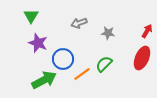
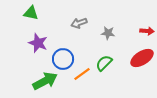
green triangle: moved 3 px up; rotated 49 degrees counterclockwise
red arrow: rotated 64 degrees clockwise
red ellipse: rotated 35 degrees clockwise
green semicircle: moved 1 px up
green arrow: moved 1 px right, 1 px down
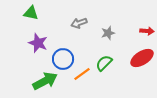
gray star: rotated 24 degrees counterclockwise
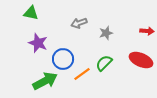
gray star: moved 2 px left
red ellipse: moved 1 px left, 2 px down; rotated 55 degrees clockwise
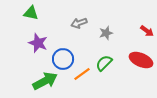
red arrow: rotated 32 degrees clockwise
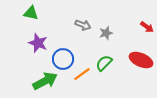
gray arrow: moved 4 px right, 2 px down; rotated 140 degrees counterclockwise
red arrow: moved 4 px up
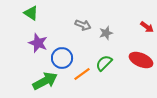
green triangle: rotated 21 degrees clockwise
blue circle: moved 1 px left, 1 px up
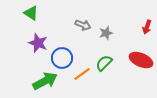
red arrow: rotated 72 degrees clockwise
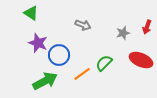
gray star: moved 17 px right
blue circle: moved 3 px left, 3 px up
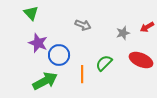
green triangle: rotated 14 degrees clockwise
red arrow: rotated 40 degrees clockwise
orange line: rotated 54 degrees counterclockwise
